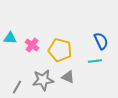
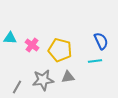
gray triangle: rotated 32 degrees counterclockwise
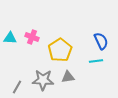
pink cross: moved 8 px up; rotated 16 degrees counterclockwise
yellow pentagon: rotated 25 degrees clockwise
cyan line: moved 1 px right
gray star: rotated 10 degrees clockwise
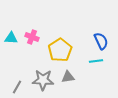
cyan triangle: moved 1 px right
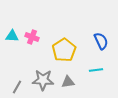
cyan triangle: moved 1 px right, 2 px up
yellow pentagon: moved 4 px right
cyan line: moved 9 px down
gray triangle: moved 5 px down
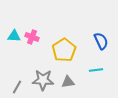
cyan triangle: moved 2 px right
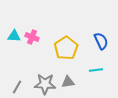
yellow pentagon: moved 2 px right, 2 px up
gray star: moved 2 px right, 4 px down
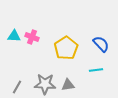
blue semicircle: moved 3 px down; rotated 18 degrees counterclockwise
gray triangle: moved 3 px down
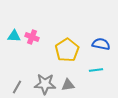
blue semicircle: rotated 36 degrees counterclockwise
yellow pentagon: moved 1 px right, 2 px down
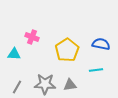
cyan triangle: moved 18 px down
gray triangle: moved 2 px right
